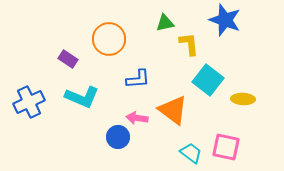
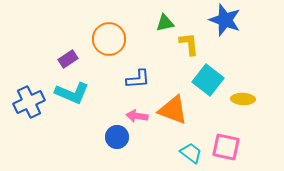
purple rectangle: rotated 66 degrees counterclockwise
cyan L-shape: moved 10 px left, 4 px up
orange triangle: rotated 16 degrees counterclockwise
pink arrow: moved 2 px up
blue circle: moved 1 px left
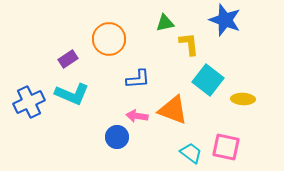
cyan L-shape: moved 1 px down
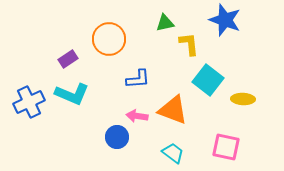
cyan trapezoid: moved 18 px left
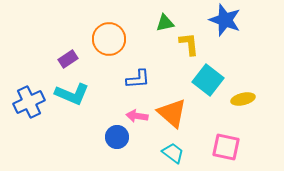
yellow ellipse: rotated 15 degrees counterclockwise
orange triangle: moved 1 px left, 3 px down; rotated 20 degrees clockwise
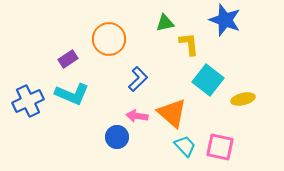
blue L-shape: rotated 40 degrees counterclockwise
blue cross: moved 1 px left, 1 px up
pink square: moved 6 px left
cyan trapezoid: moved 12 px right, 7 px up; rotated 10 degrees clockwise
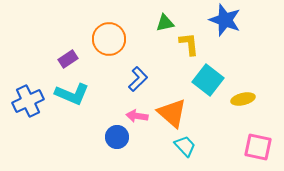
pink square: moved 38 px right
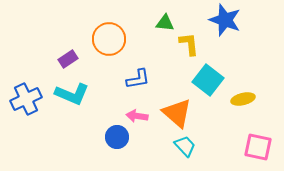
green triangle: rotated 18 degrees clockwise
blue L-shape: rotated 35 degrees clockwise
blue cross: moved 2 px left, 2 px up
orange triangle: moved 5 px right
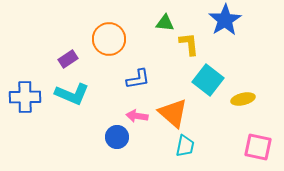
blue star: rotated 20 degrees clockwise
blue cross: moved 1 px left, 2 px up; rotated 24 degrees clockwise
orange triangle: moved 4 px left
cyan trapezoid: rotated 55 degrees clockwise
